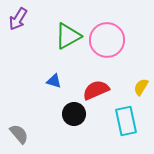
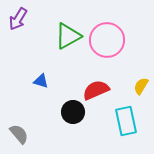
blue triangle: moved 13 px left
yellow semicircle: moved 1 px up
black circle: moved 1 px left, 2 px up
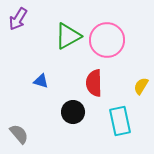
red semicircle: moved 2 px left, 7 px up; rotated 68 degrees counterclockwise
cyan rectangle: moved 6 px left
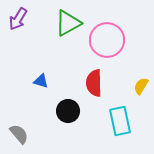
green triangle: moved 13 px up
black circle: moved 5 px left, 1 px up
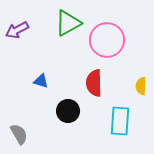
purple arrow: moved 1 px left, 11 px down; rotated 30 degrees clockwise
yellow semicircle: rotated 30 degrees counterclockwise
cyan rectangle: rotated 16 degrees clockwise
gray semicircle: rotated 10 degrees clockwise
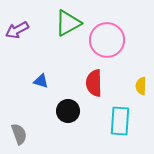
gray semicircle: rotated 10 degrees clockwise
